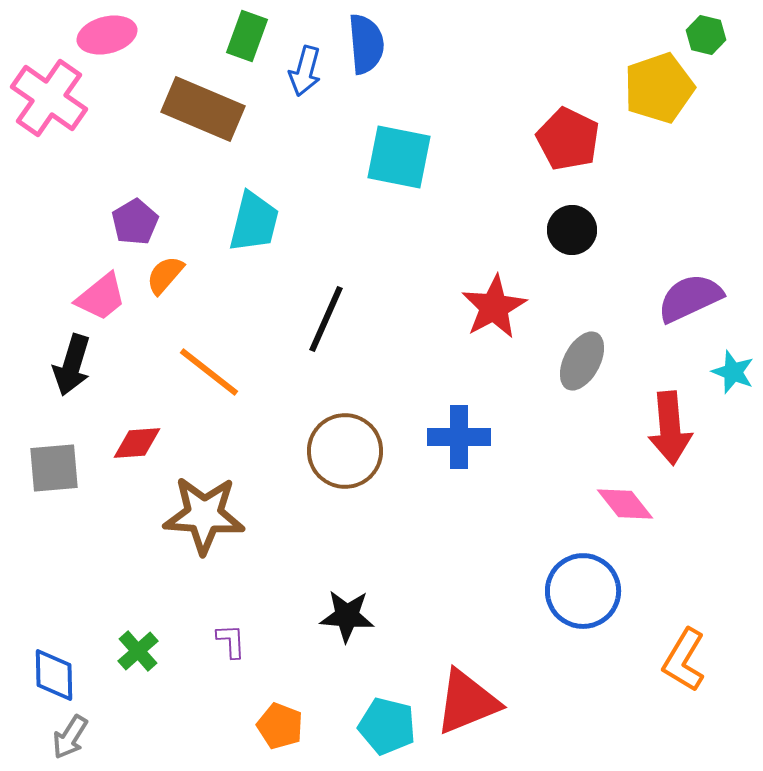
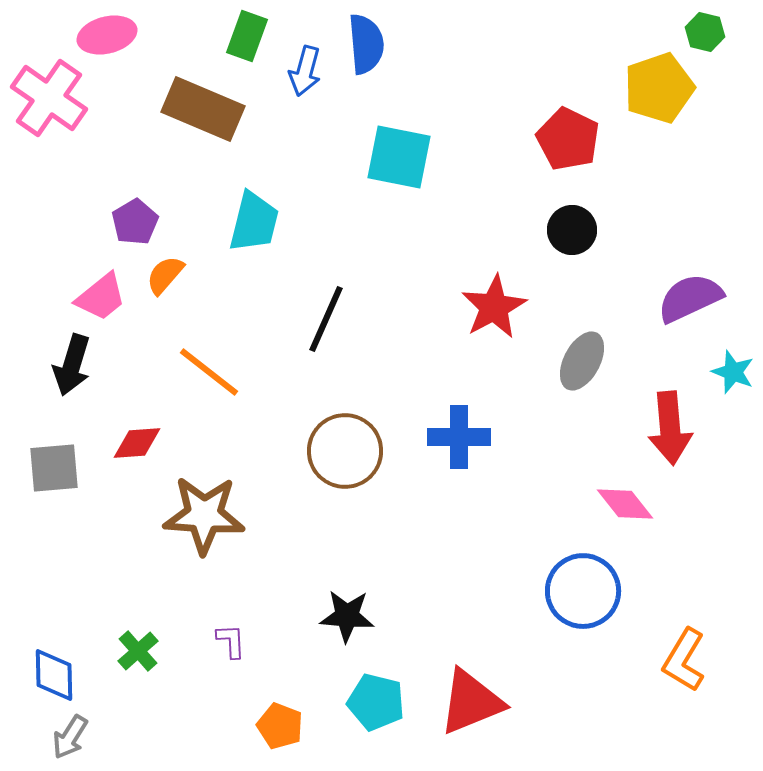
green hexagon: moved 1 px left, 3 px up
red triangle: moved 4 px right
cyan pentagon: moved 11 px left, 24 px up
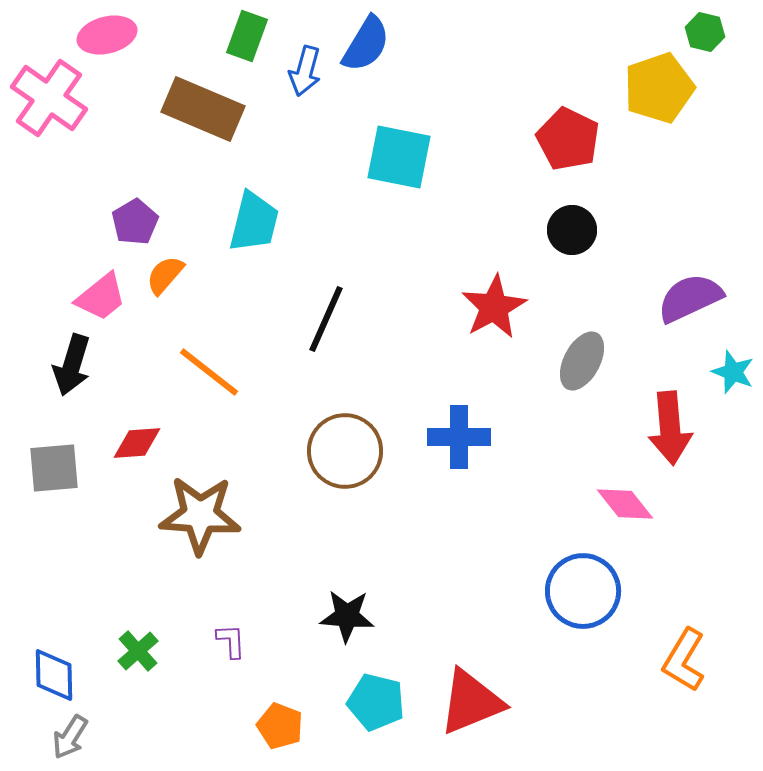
blue semicircle: rotated 36 degrees clockwise
brown star: moved 4 px left
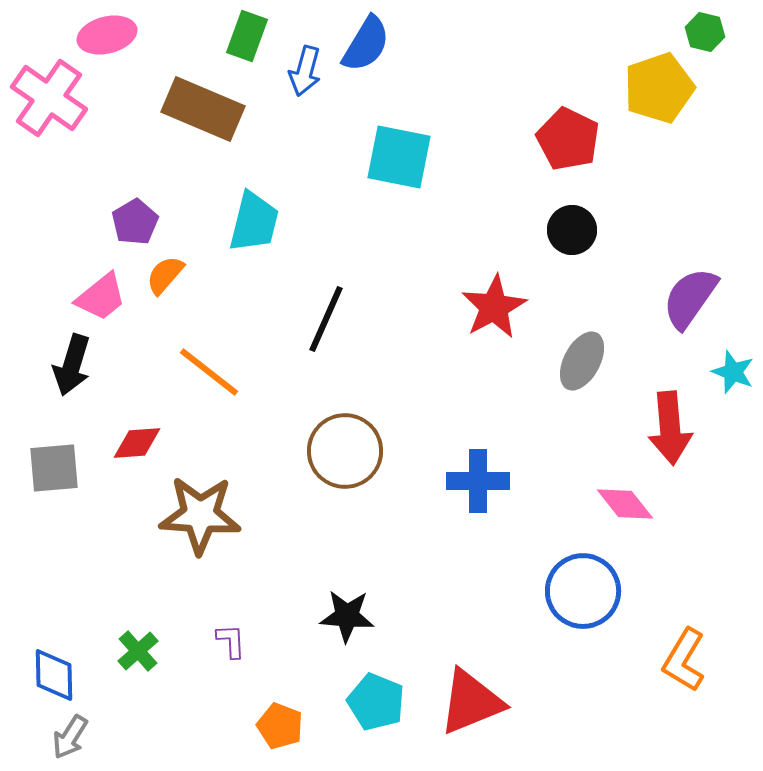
purple semicircle: rotated 30 degrees counterclockwise
blue cross: moved 19 px right, 44 px down
cyan pentagon: rotated 8 degrees clockwise
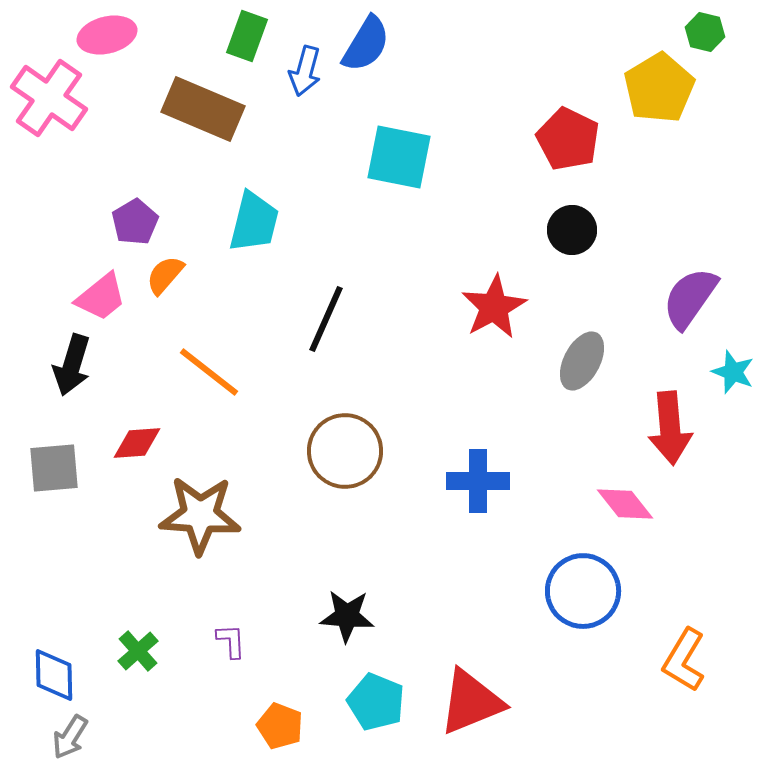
yellow pentagon: rotated 12 degrees counterclockwise
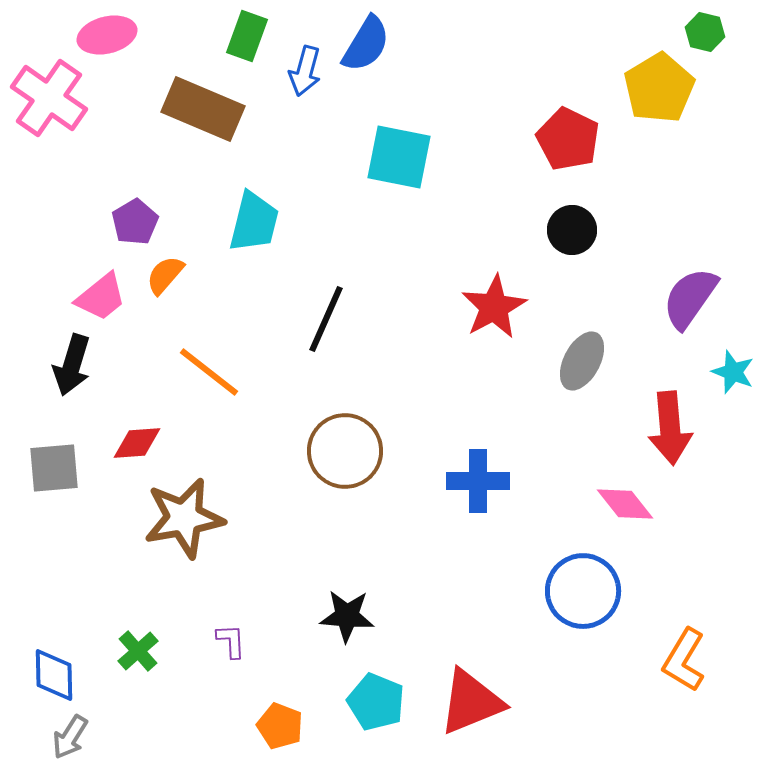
brown star: moved 16 px left, 3 px down; rotated 14 degrees counterclockwise
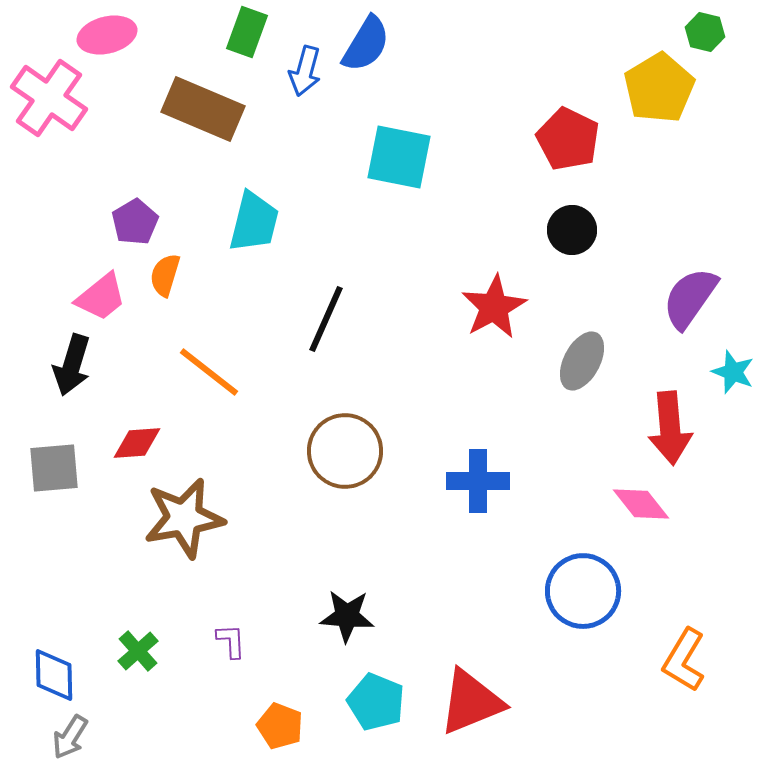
green rectangle: moved 4 px up
orange semicircle: rotated 24 degrees counterclockwise
pink diamond: moved 16 px right
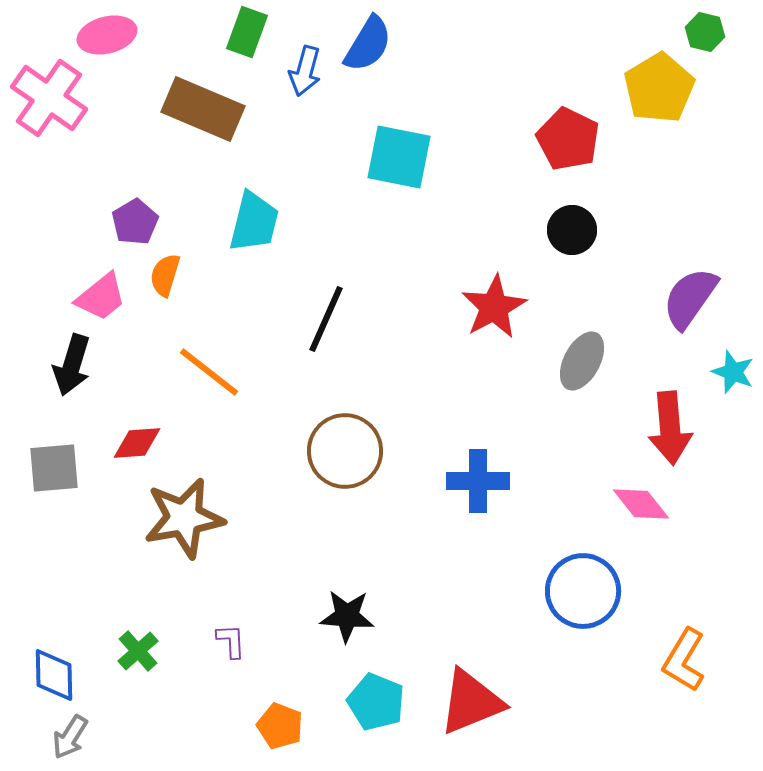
blue semicircle: moved 2 px right
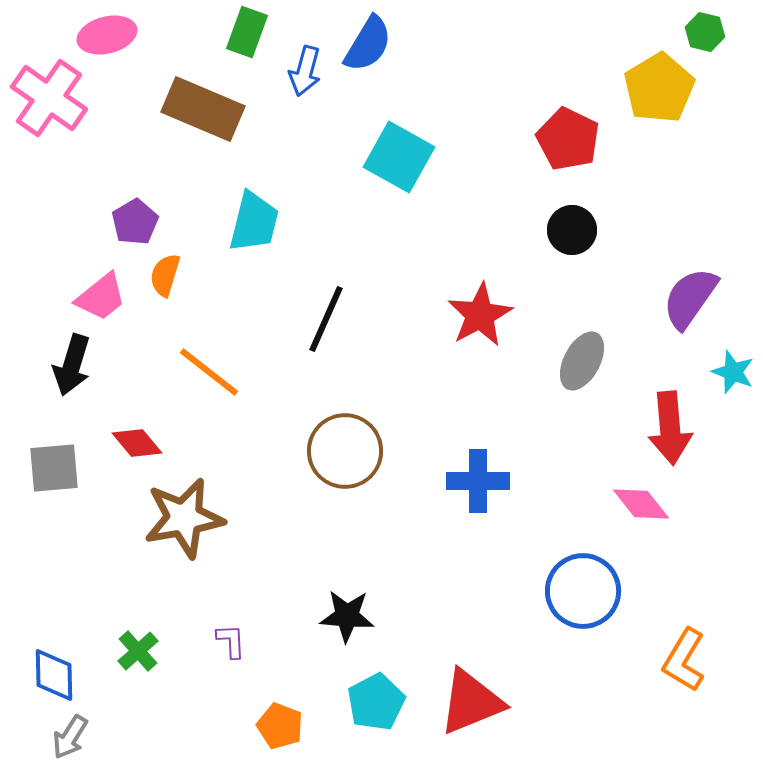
cyan square: rotated 18 degrees clockwise
red star: moved 14 px left, 8 px down
red diamond: rotated 54 degrees clockwise
cyan pentagon: rotated 22 degrees clockwise
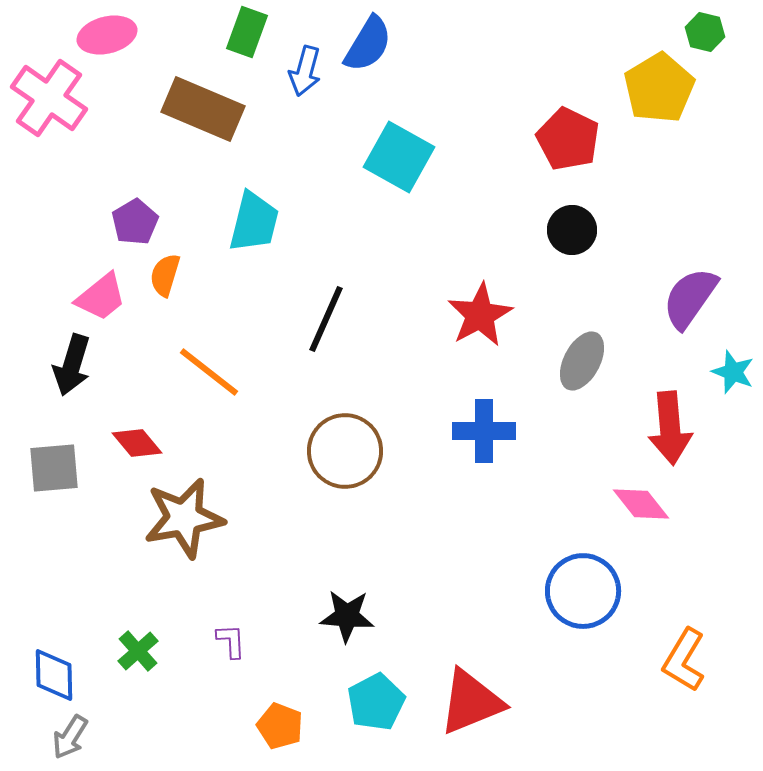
blue cross: moved 6 px right, 50 px up
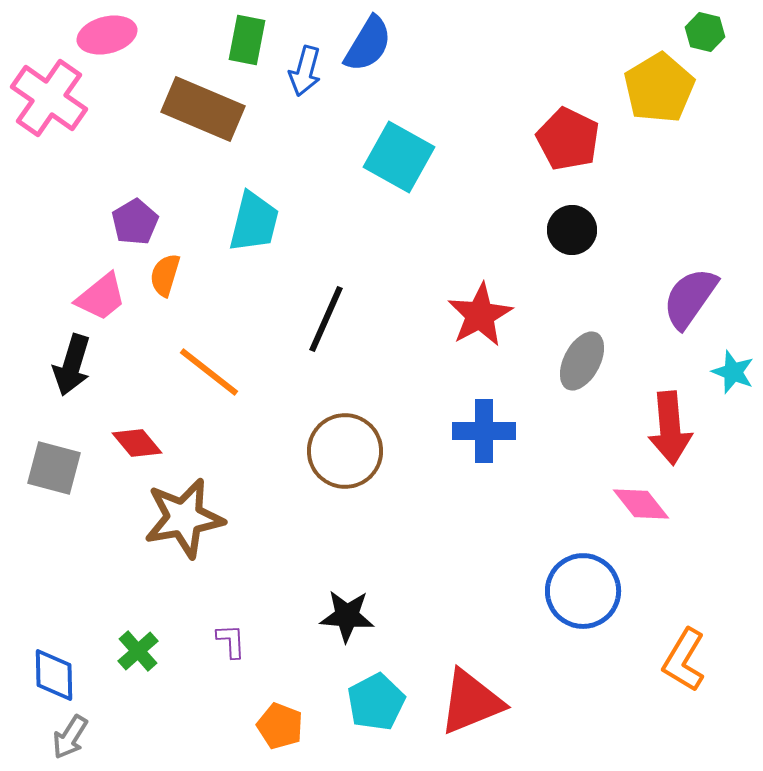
green rectangle: moved 8 px down; rotated 9 degrees counterclockwise
gray square: rotated 20 degrees clockwise
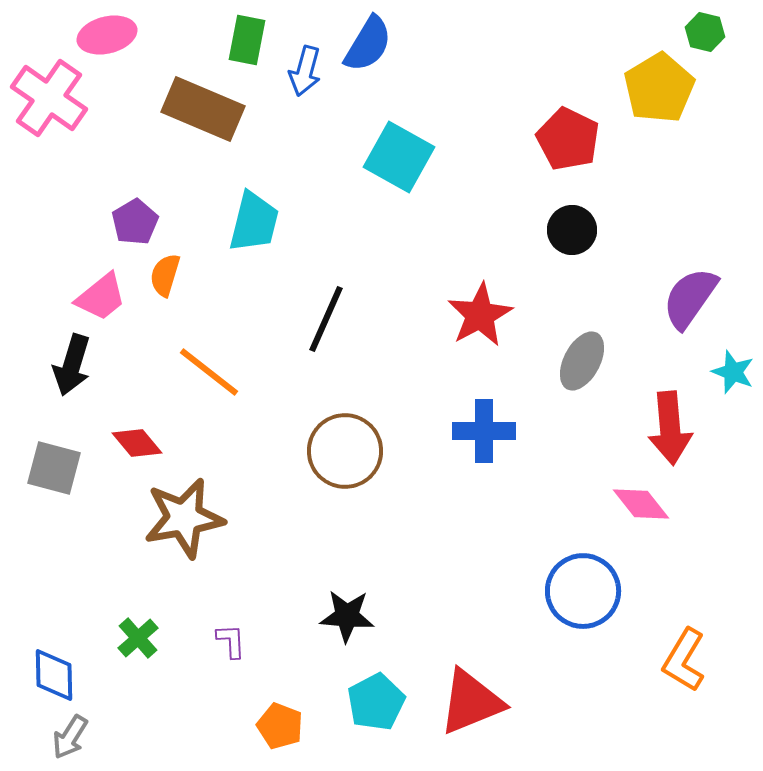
green cross: moved 13 px up
